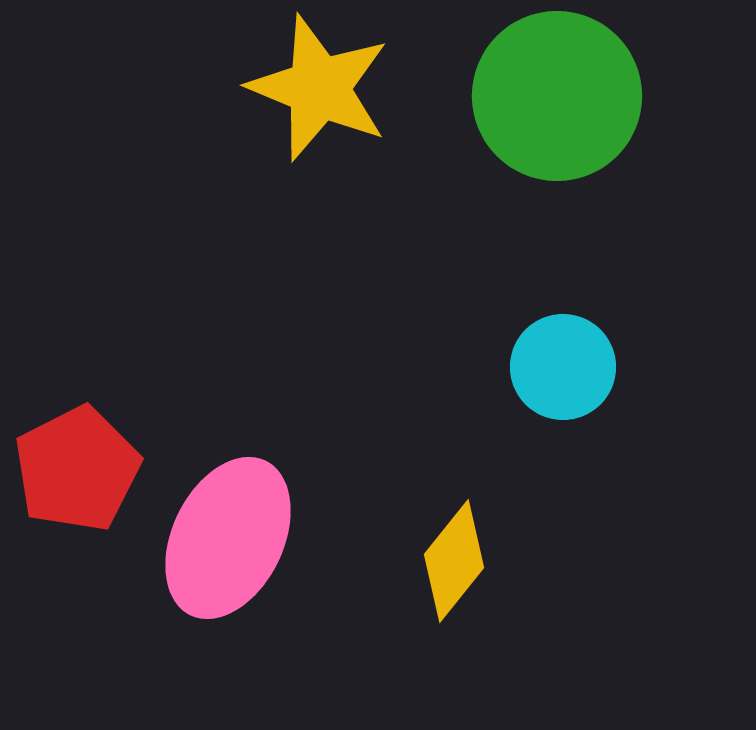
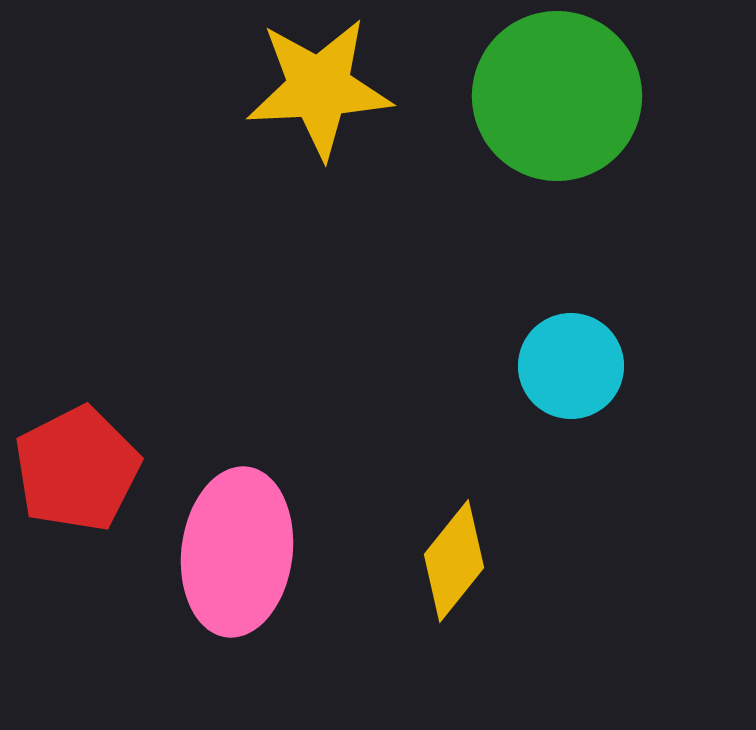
yellow star: rotated 25 degrees counterclockwise
cyan circle: moved 8 px right, 1 px up
pink ellipse: moved 9 px right, 14 px down; rotated 19 degrees counterclockwise
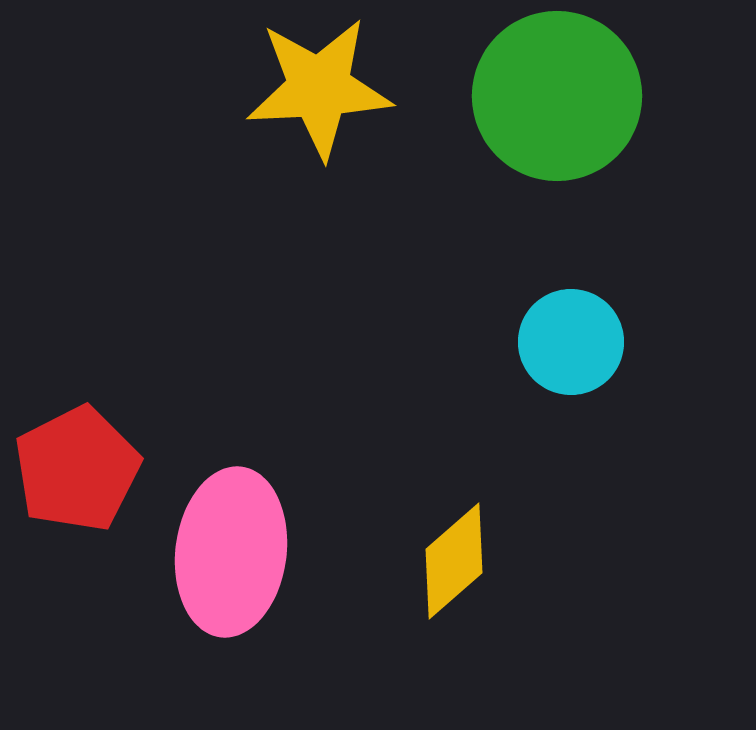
cyan circle: moved 24 px up
pink ellipse: moved 6 px left
yellow diamond: rotated 10 degrees clockwise
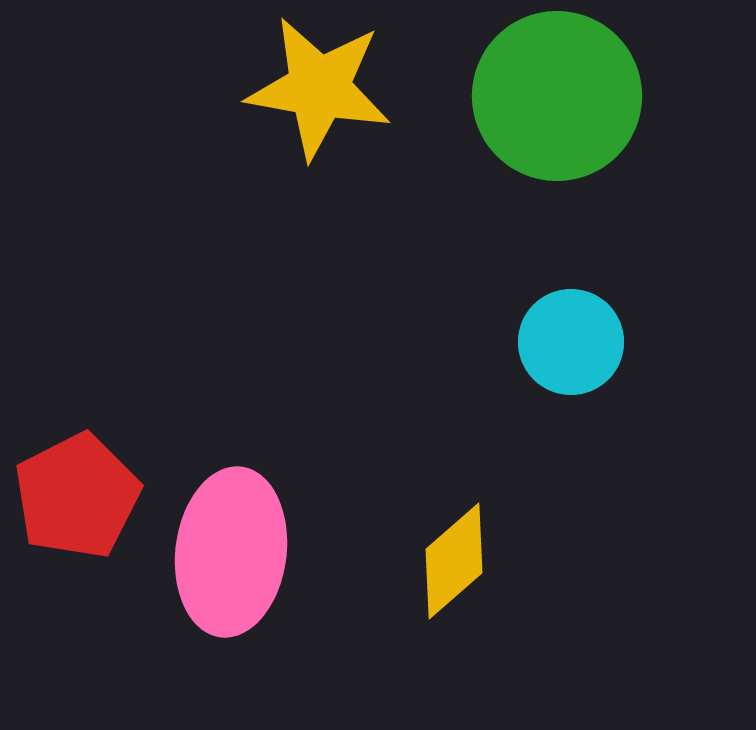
yellow star: rotated 13 degrees clockwise
red pentagon: moved 27 px down
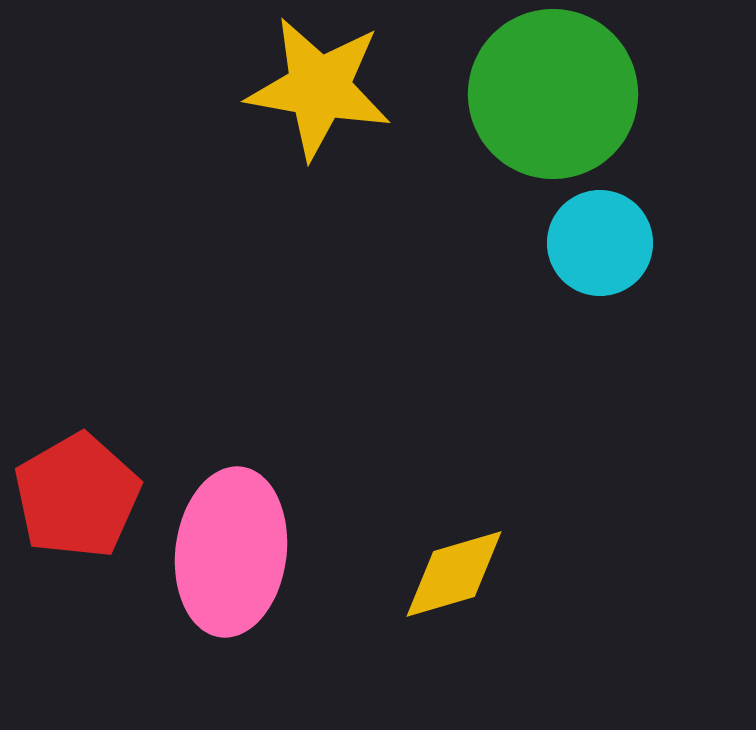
green circle: moved 4 px left, 2 px up
cyan circle: moved 29 px right, 99 px up
red pentagon: rotated 3 degrees counterclockwise
yellow diamond: moved 13 px down; rotated 25 degrees clockwise
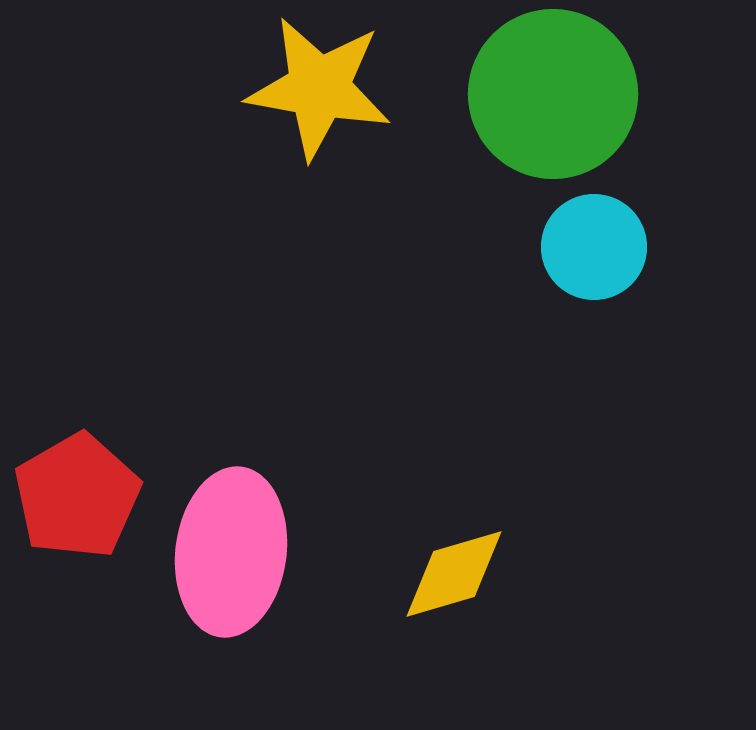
cyan circle: moved 6 px left, 4 px down
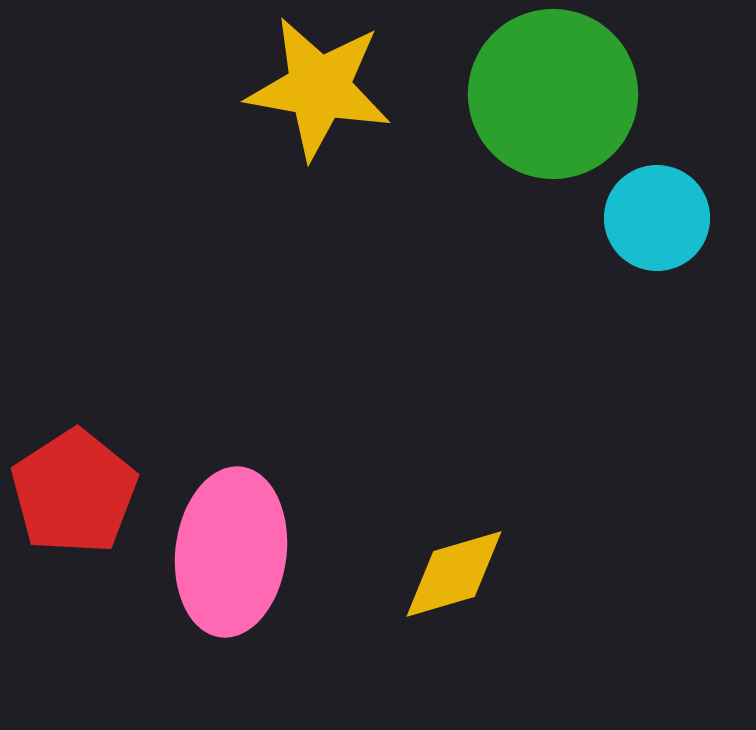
cyan circle: moved 63 px right, 29 px up
red pentagon: moved 3 px left, 4 px up; rotated 3 degrees counterclockwise
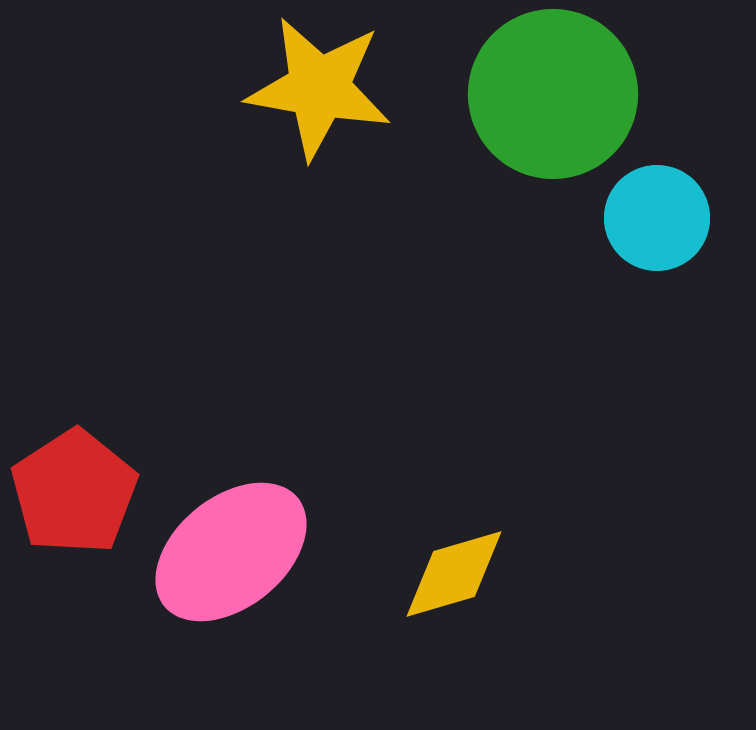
pink ellipse: rotated 44 degrees clockwise
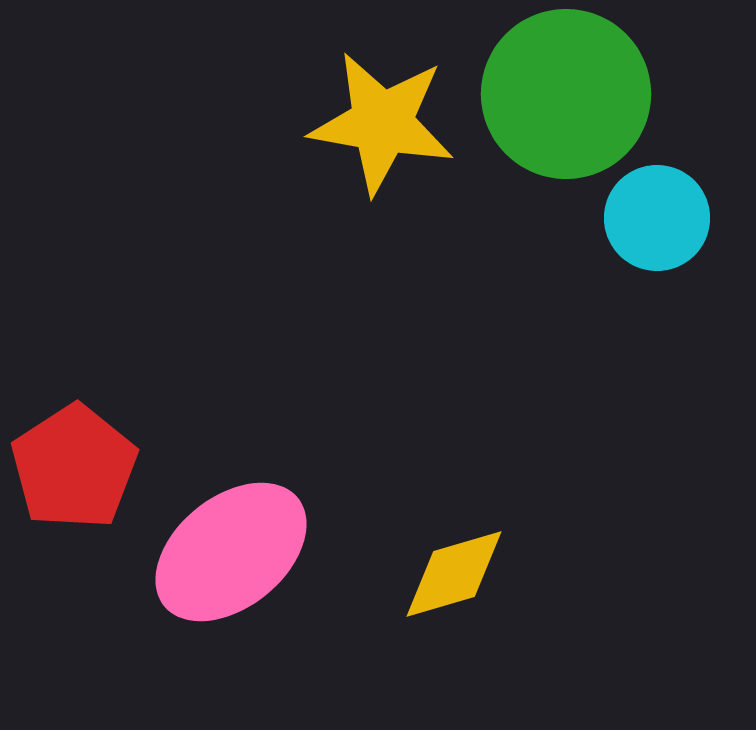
yellow star: moved 63 px right, 35 px down
green circle: moved 13 px right
red pentagon: moved 25 px up
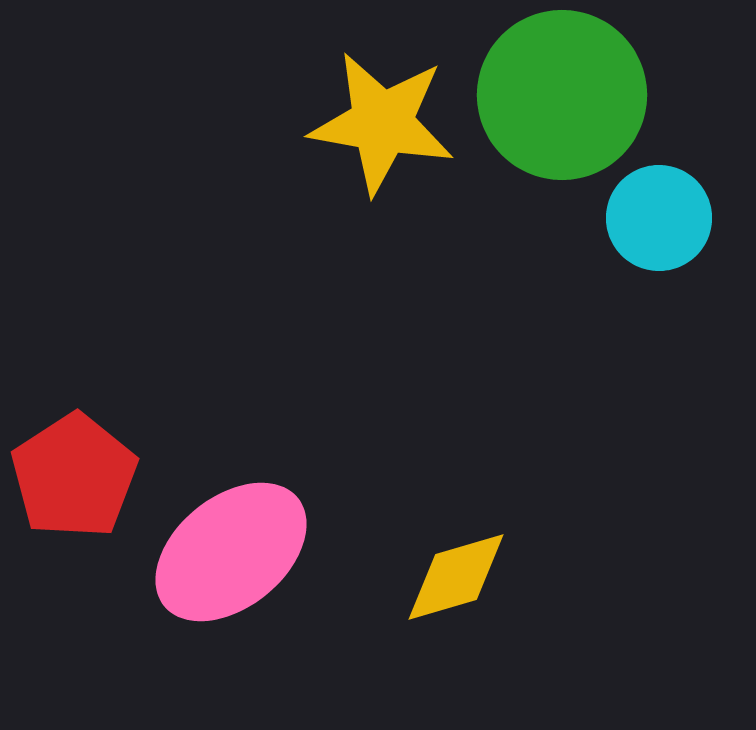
green circle: moved 4 px left, 1 px down
cyan circle: moved 2 px right
red pentagon: moved 9 px down
yellow diamond: moved 2 px right, 3 px down
